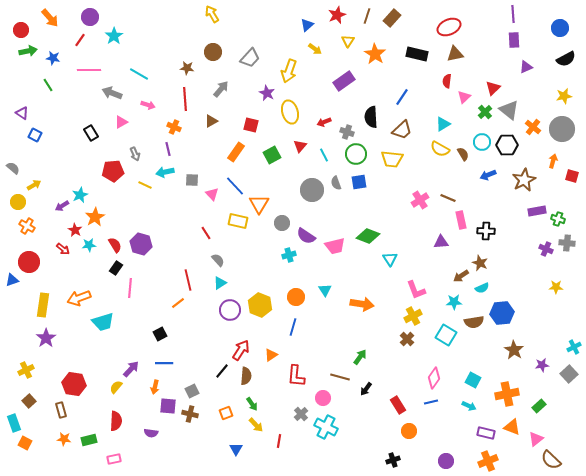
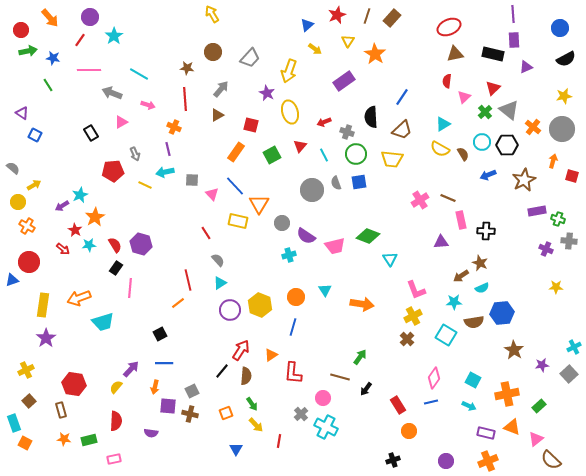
black rectangle at (417, 54): moved 76 px right
brown triangle at (211, 121): moved 6 px right, 6 px up
gray cross at (567, 243): moved 2 px right, 2 px up
red L-shape at (296, 376): moved 3 px left, 3 px up
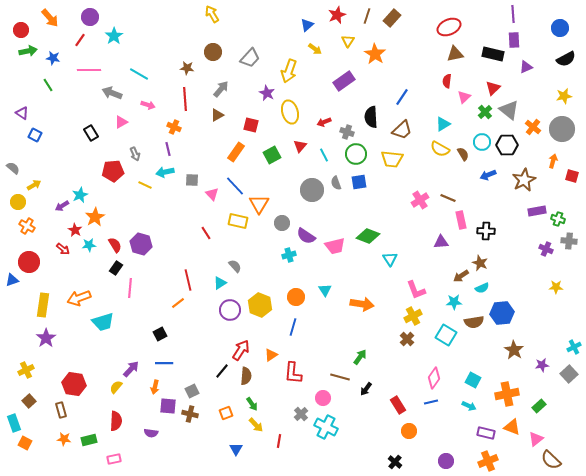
gray semicircle at (218, 260): moved 17 px right, 6 px down
black cross at (393, 460): moved 2 px right, 2 px down; rotated 32 degrees counterclockwise
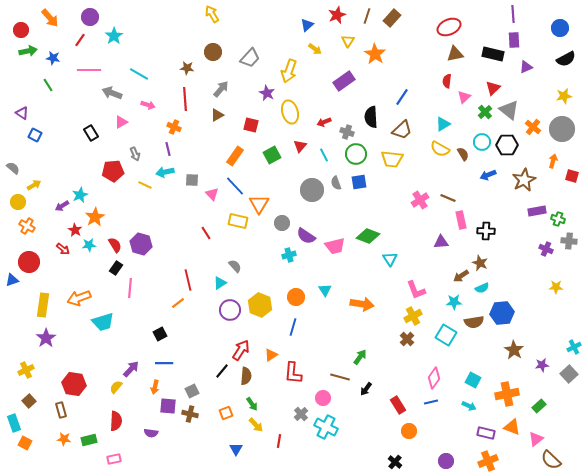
orange rectangle at (236, 152): moved 1 px left, 4 px down
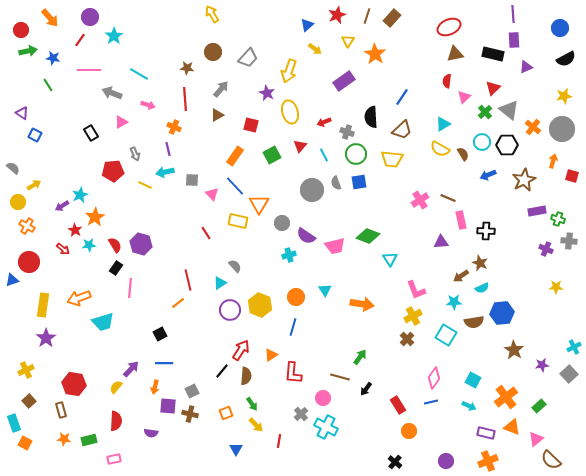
gray trapezoid at (250, 58): moved 2 px left
orange cross at (507, 394): moved 1 px left, 3 px down; rotated 25 degrees counterclockwise
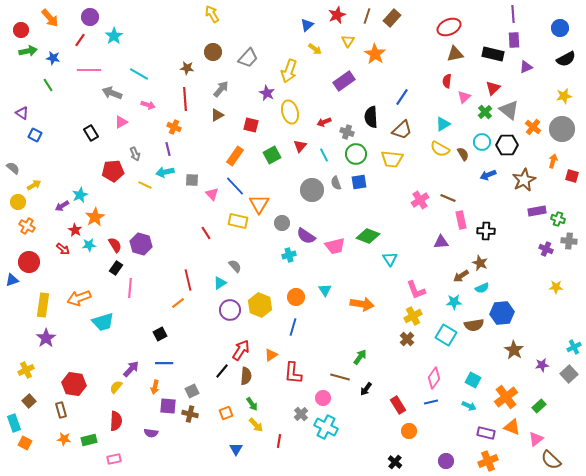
brown semicircle at (474, 322): moved 3 px down
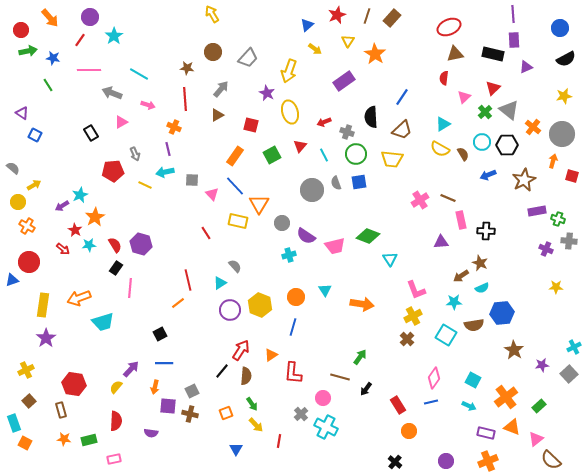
red semicircle at (447, 81): moved 3 px left, 3 px up
gray circle at (562, 129): moved 5 px down
